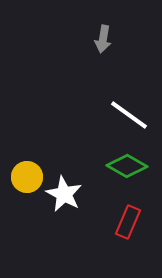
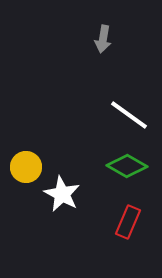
yellow circle: moved 1 px left, 10 px up
white star: moved 2 px left
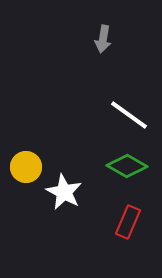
white star: moved 2 px right, 2 px up
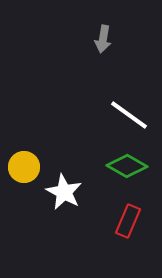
yellow circle: moved 2 px left
red rectangle: moved 1 px up
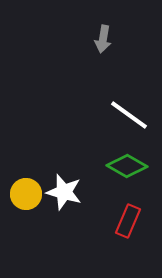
yellow circle: moved 2 px right, 27 px down
white star: rotated 12 degrees counterclockwise
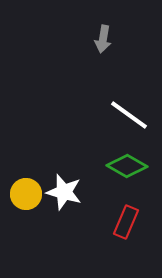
red rectangle: moved 2 px left, 1 px down
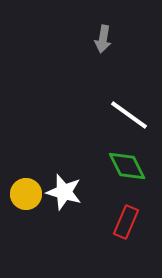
green diamond: rotated 33 degrees clockwise
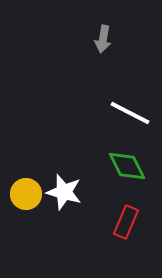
white line: moved 1 px right, 2 px up; rotated 9 degrees counterclockwise
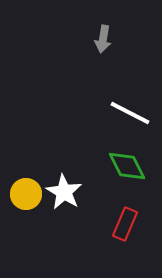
white star: rotated 15 degrees clockwise
red rectangle: moved 1 px left, 2 px down
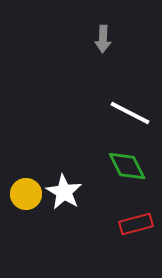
gray arrow: rotated 8 degrees counterclockwise
red rectangle: moved 11 px right; rotated 52 degrees clockwise
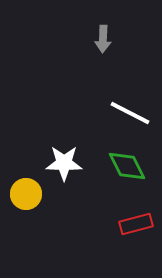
white star: moved 29 px up; rotated 30 degrees counterclockwise
